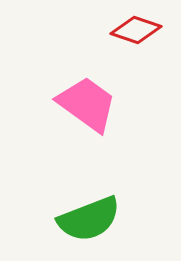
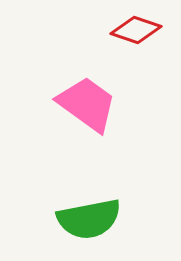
green semicircle: rotated 10 degrees clockwise
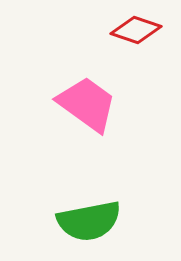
green semicircle: moved 2 px down
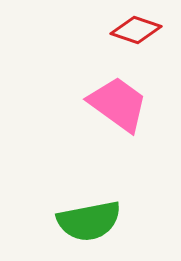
pink trapezoid: moved 31 px right
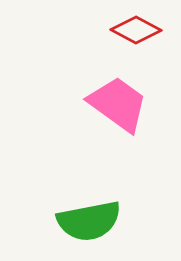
red diamond: rotated 9 degrees clockwise
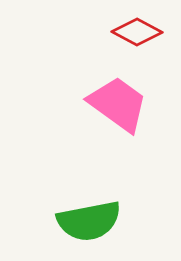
red diamond: moved 1 px right, 2 px down
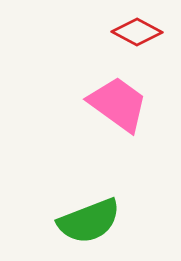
green semicircle: rotated 10 degrees counterclockwise
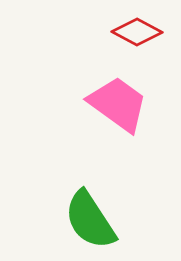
green semicircle: moved 1 px right, 1 px up; rotated 78 degrees clockwise
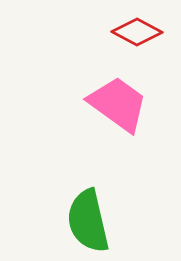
green semicircle: moved 2 px left, 1 px down; rotated 20 degrees clockwise
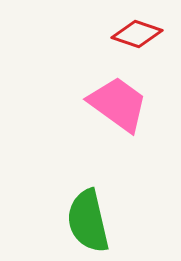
red diamond: moved 2 px down; rotated 9 degrees counterclockwise
